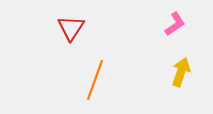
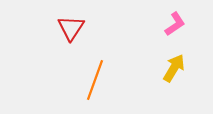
yellow arrow: moved 7 px left, 4 px up; rotated 12 degrees clockwise
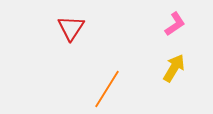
orange line: moved 12 px right, 9 px down; rotated 12 degrees clockwise
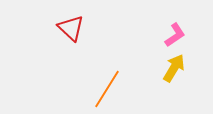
pink L-shape: moved 11 px down
red triangle: rotated 20 degrees counterclockwise
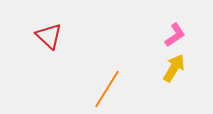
red triangle: moved 22 px left, 8 px down
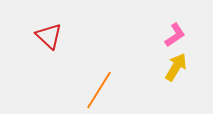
yellow arrow: moved 2 px right, 1 px up
orange line: moved 8 px left, 1 px down
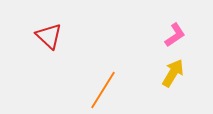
yellow arrow: moved 3 px left, 6 px down
orange line: moved 4 px right
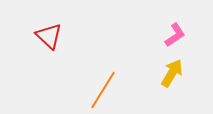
yellow arrow: moved 1 px left
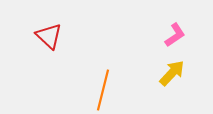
yellow arrow: rotated 12 degrees clockwise
orange line: rotated 18 degrees counterclockwise
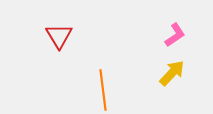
red triangle: moved 10 px right; rotated 16 degrees clockwise
orange line: rotated 21 degrees counterclockwise
